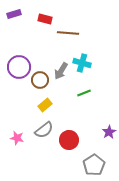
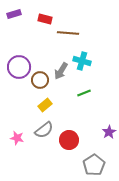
cyan cross: moved 2 px up
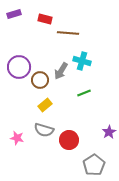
gray semicircle: rotated 54 degrees clockwise
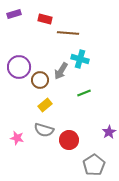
cyan cross: moved 2 px left, 2 px up
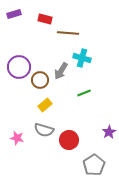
cyan cross: moved 2 px right, 1 px up
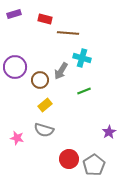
purple circle: moved 4 px left
green line: moved 2 px up
red circle: moved 19 px down
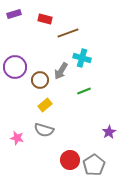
brown line: rotated 25 degrees counterclockwise
red circle: moved 1 px right, 1 px down
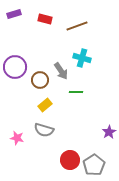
brown line: moved 9 px right, 7 px up
gray arrow: rotated 66 degrees counterclockwise
green line: moved 8 px left, 1 px down; rotated 24 degrees clockwise
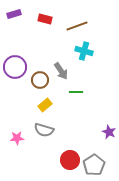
cyan cross: moved 2 px right, 7 px up
purple star: rotated 16 degrees counterclockwise
pink star: rotated 16 degrees counterclockwise
